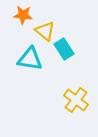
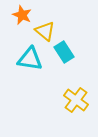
orange star: moved 1 px left; rotated 18 degrees clockwise
cyan rectangle: moved 3 px down
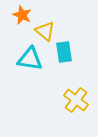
cyan rectangle: rotated 25 degrees clockwise
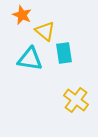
cyan rectangle: moved 1 px down
